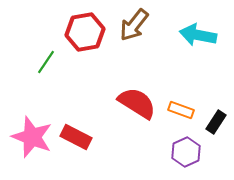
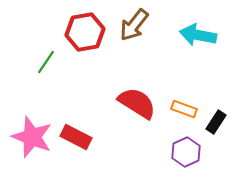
orange rectangle: moved 3 px right, 1 px up
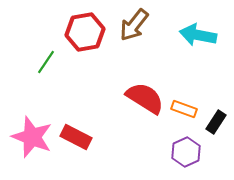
red semicircle: moved 8 px right, 5 px up
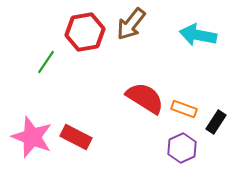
brown arrow: moved 3 px left, 1 px up
purple hexagon: moved 4 px left, 4 px up
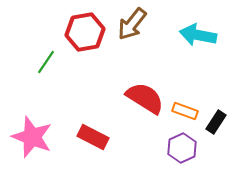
brown arrow: moved 1 px right
orange rectangle: moved 1 px right, 2 px down
red rectangle: moved 17 px right
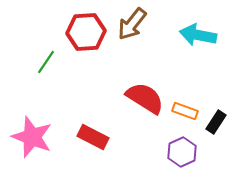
red hexagon: moved 1 px right; rotated 6 degrees clockwise
purple hexagon: moved 4 px down
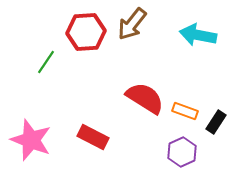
pink star: moved 1 px left, 3 px down
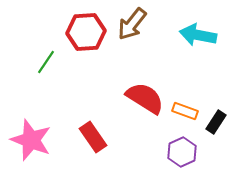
red rectangle: rotated 28 degrees clockwise
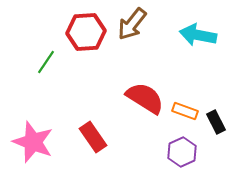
black rectangle: rotated 60 degrees counterclockwise
pink star: moved 2 px right, 2 px down
